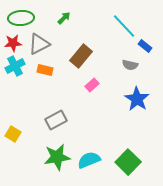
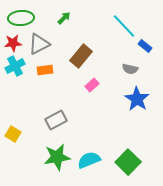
gray semicircle: moved 4 px down
orange rectangle: rotated 21 degrees counterclockwise
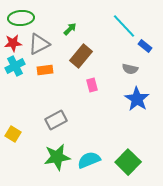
green arrow: moved 6 px right, 11 px down
pink rectangle: rotated 64 degrees counterclockwise
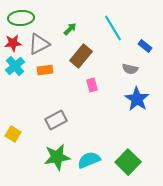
cyan line: moved 11 px left, 2 px down; rotated 12 degrees clockwise
cyan cross: rotated 12 degrees counterclockwise
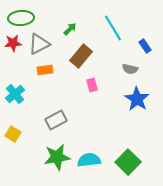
blue rectangle: rotated 16 degrees clockwise
cyan cross: moved 28 px down
cyan semicircle: rotated 15 degrees clockwise
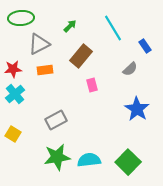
green arrow: moved 3 px up
red star: moved 26 px down
gray semicircle: rotated 56 degrees counterclockwise
blue star: moved 10 px down
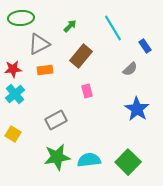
pink rectangle: moved 5 px left, 6 px down
